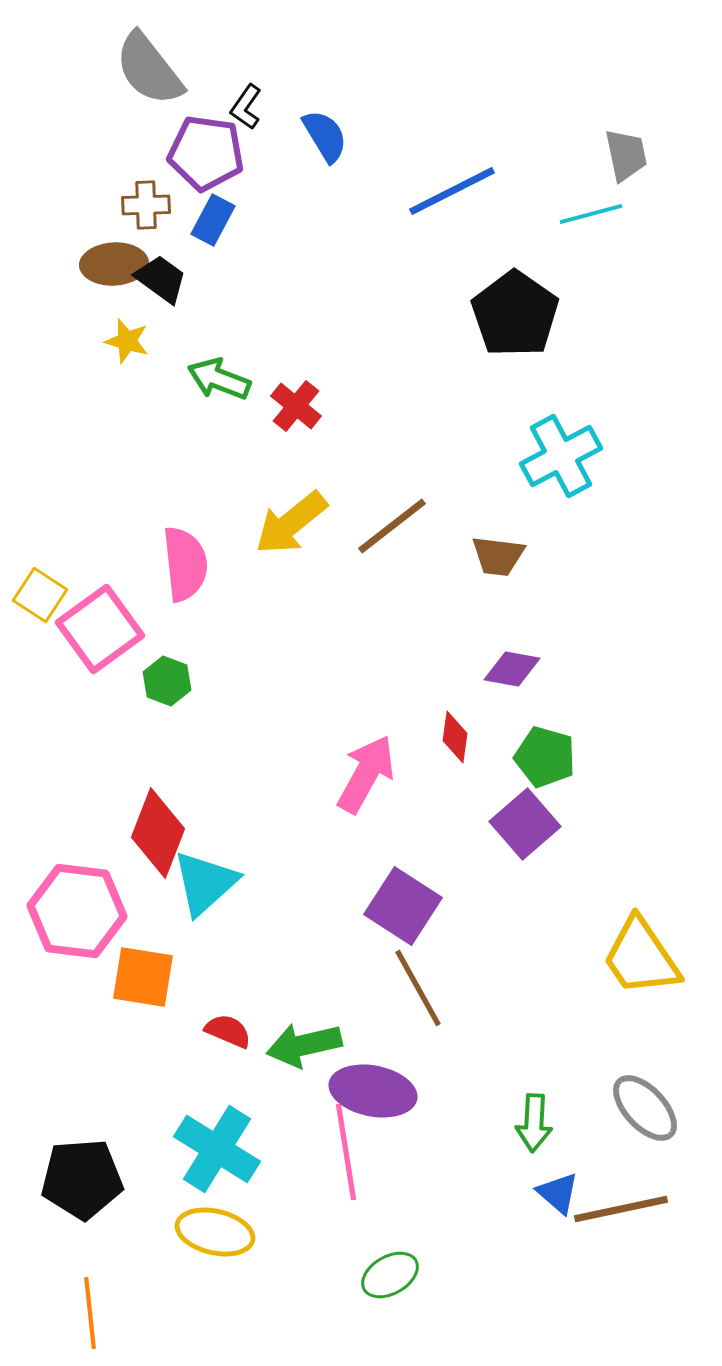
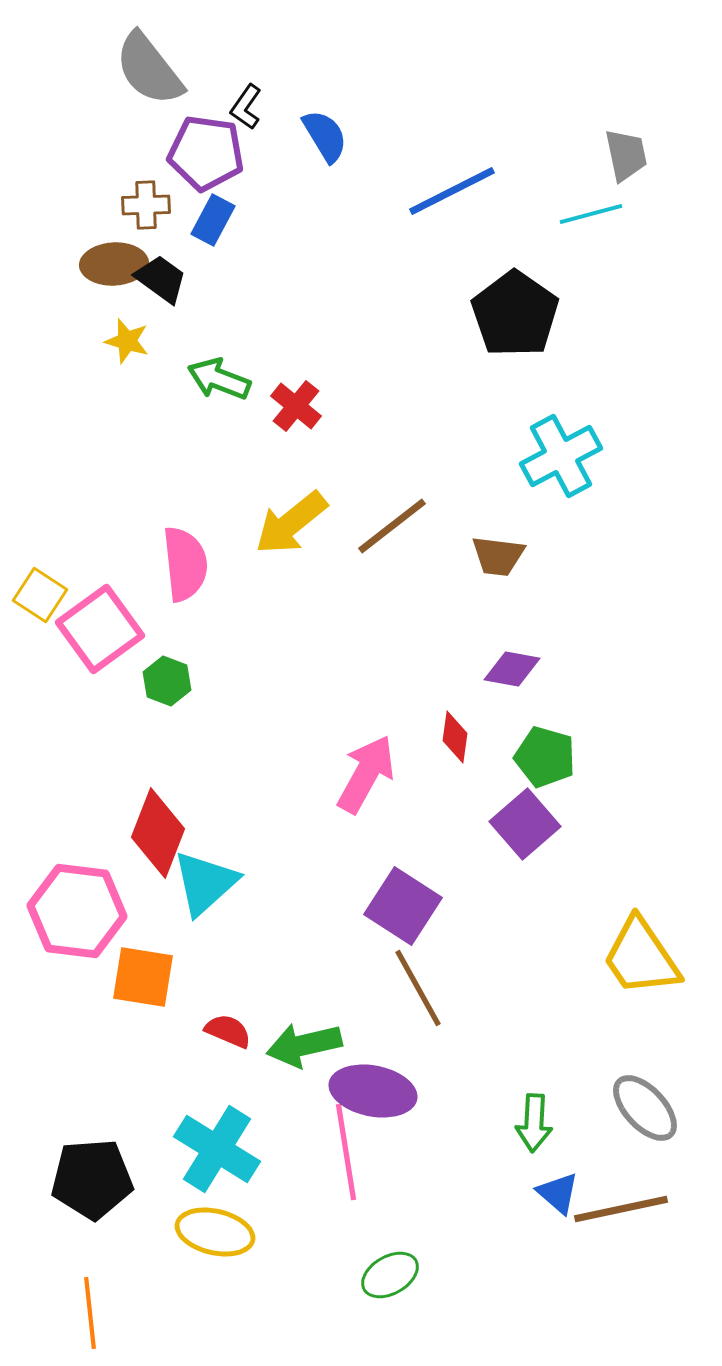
black pentagon at (82, 1179): moved 10 px right
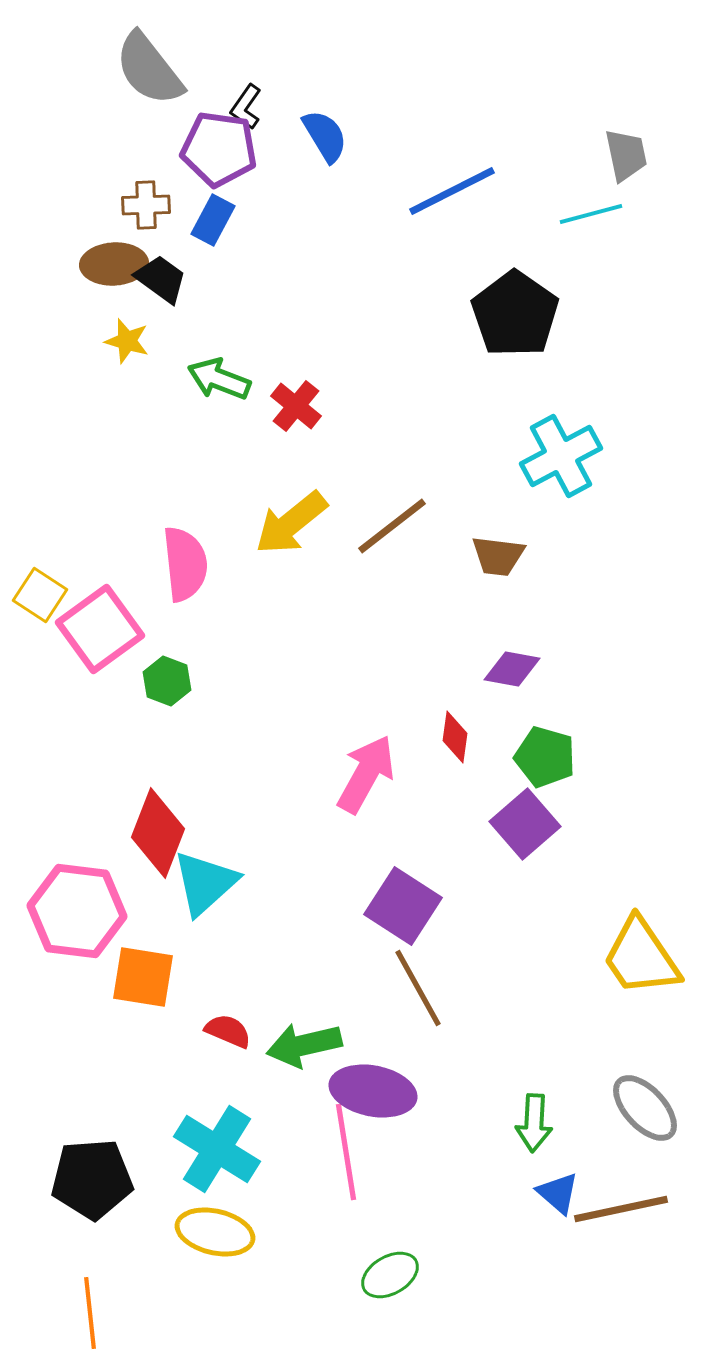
purple pentagon at (206, 153): moved 13 px right, 4 px up
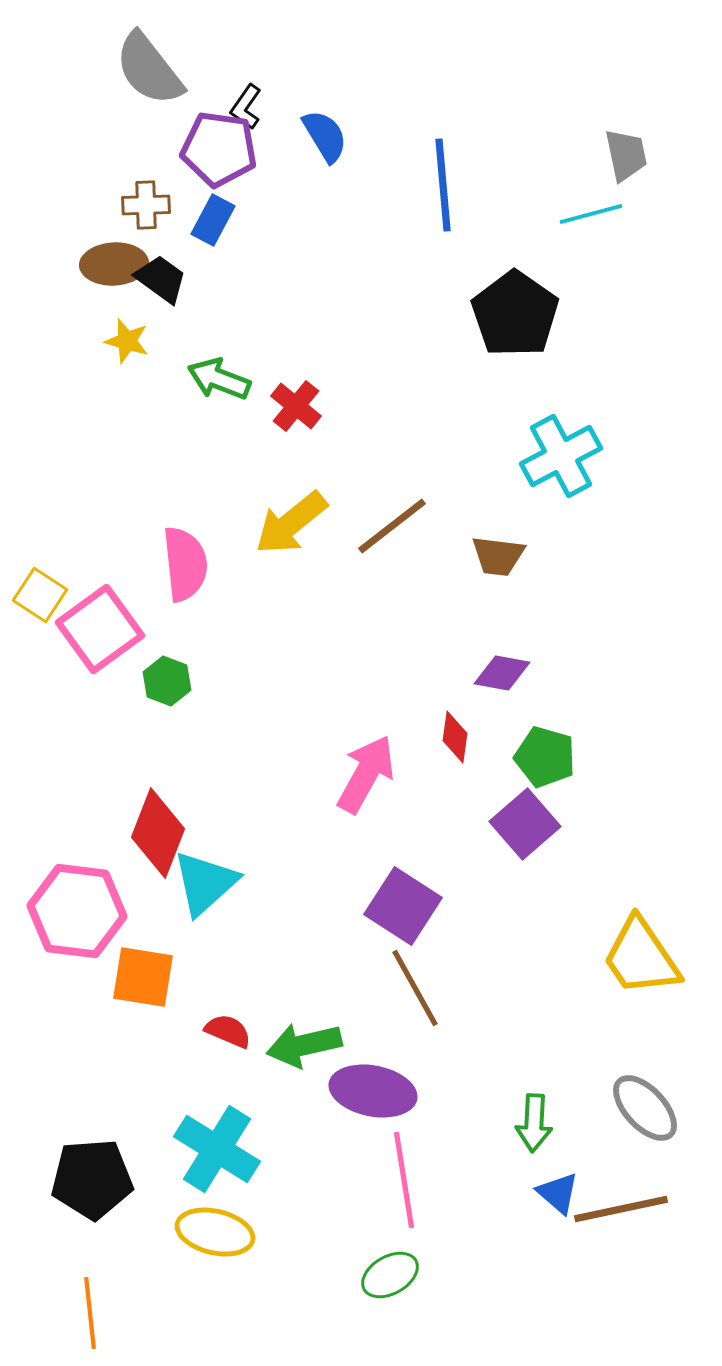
blue line at (452, 191): moved 9 px left, 6 px up; rotated 68 degrees counterclockwise
purple diamond at (512, 669): moved 10 px left, 4 px down
brown line at (418, 988): moved 3 px left
pink line at (346, 1152): moved 58 px right, 28 px down
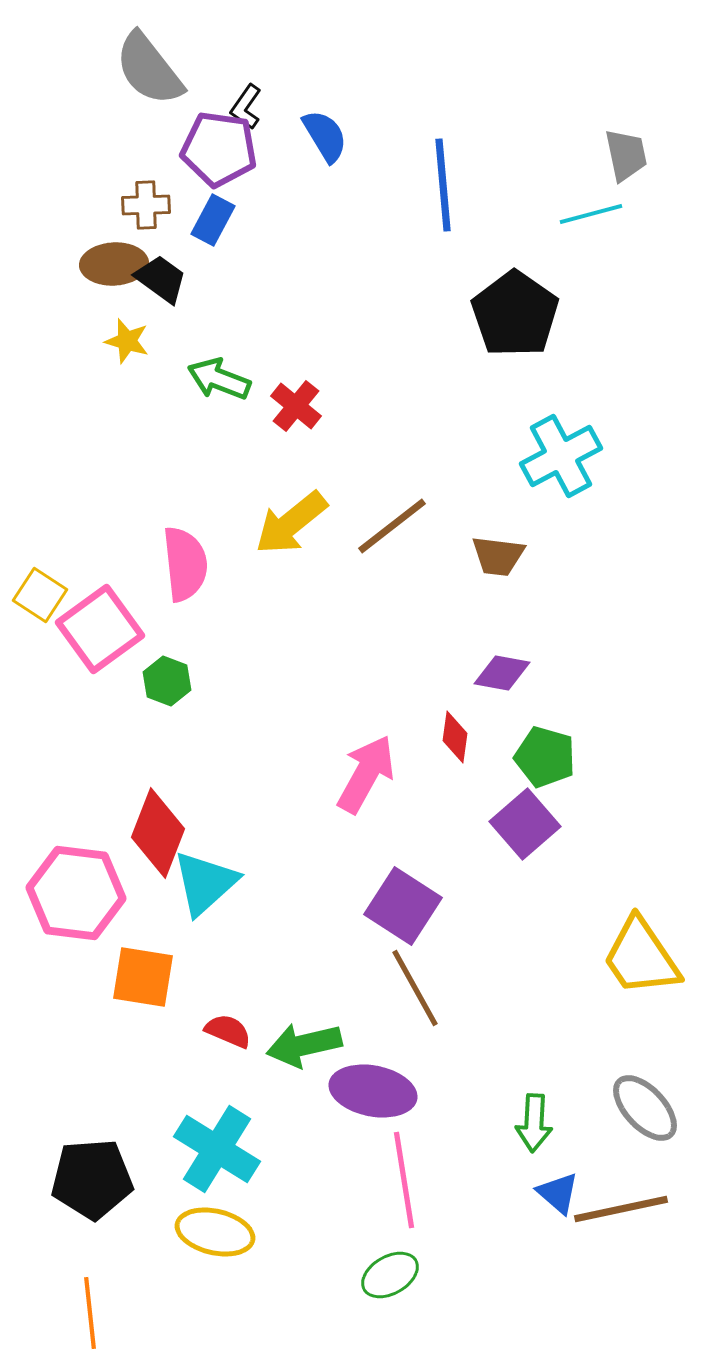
pink hexagon at (77, 911): moved 1 px left, 18 px up
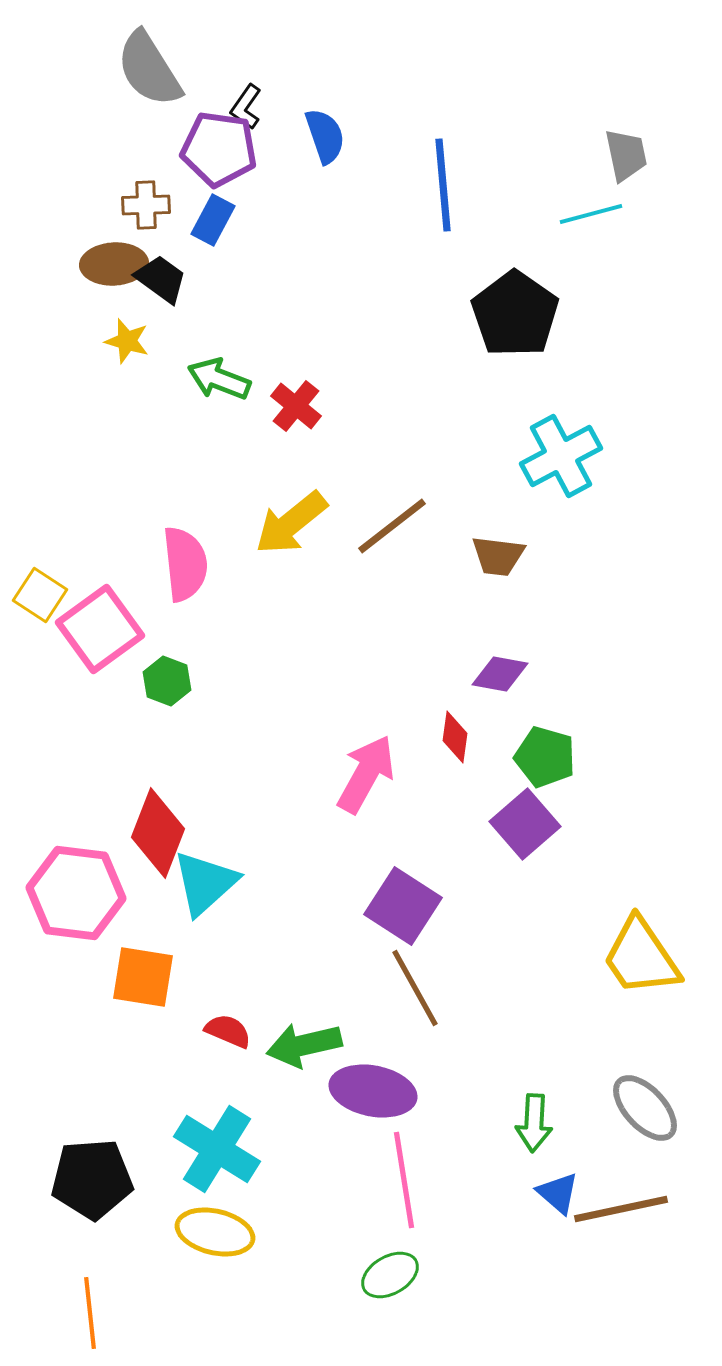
gray semicircle at (149, 69): rotated 6 degrees clockwise
blue semicircle at (325, 136): rotated 12 degrees clockwise
purple diamond at (502, 673): moved 2 px left, 1 px down
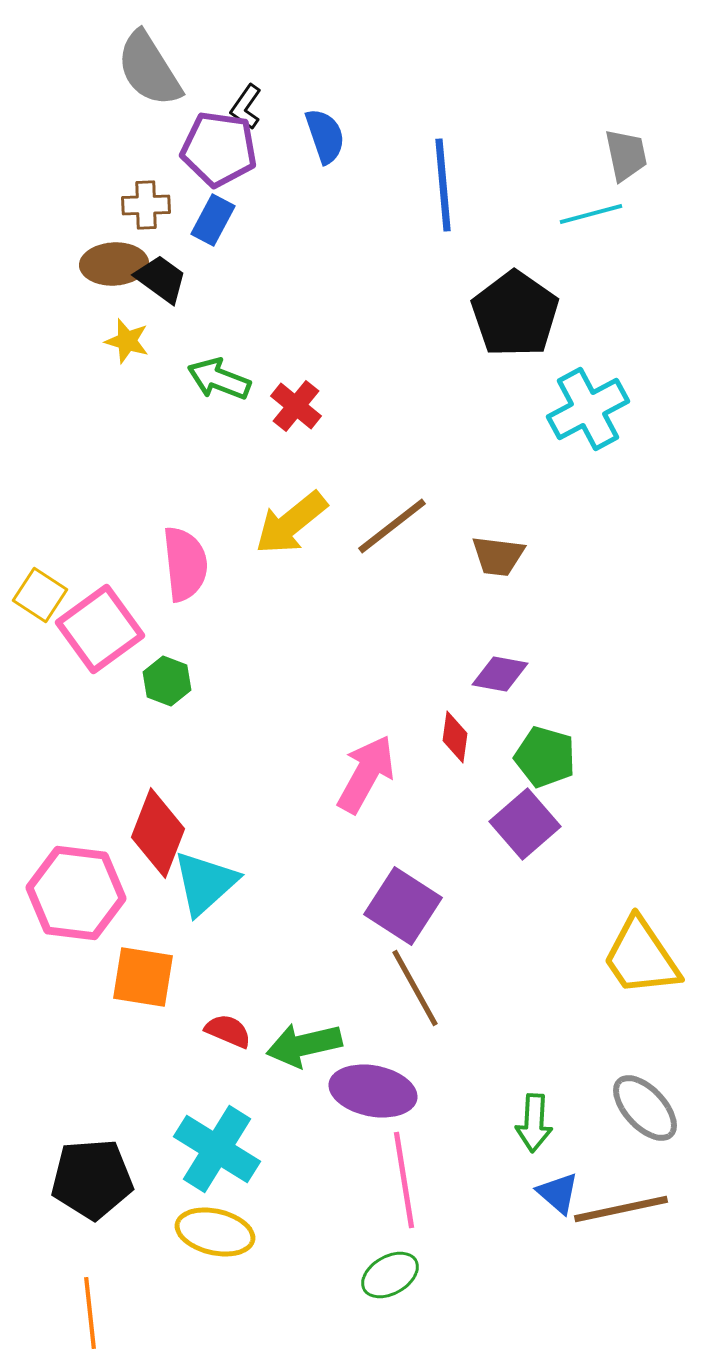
cyan cross at (561, 456): moved 27 px right, 47 px up
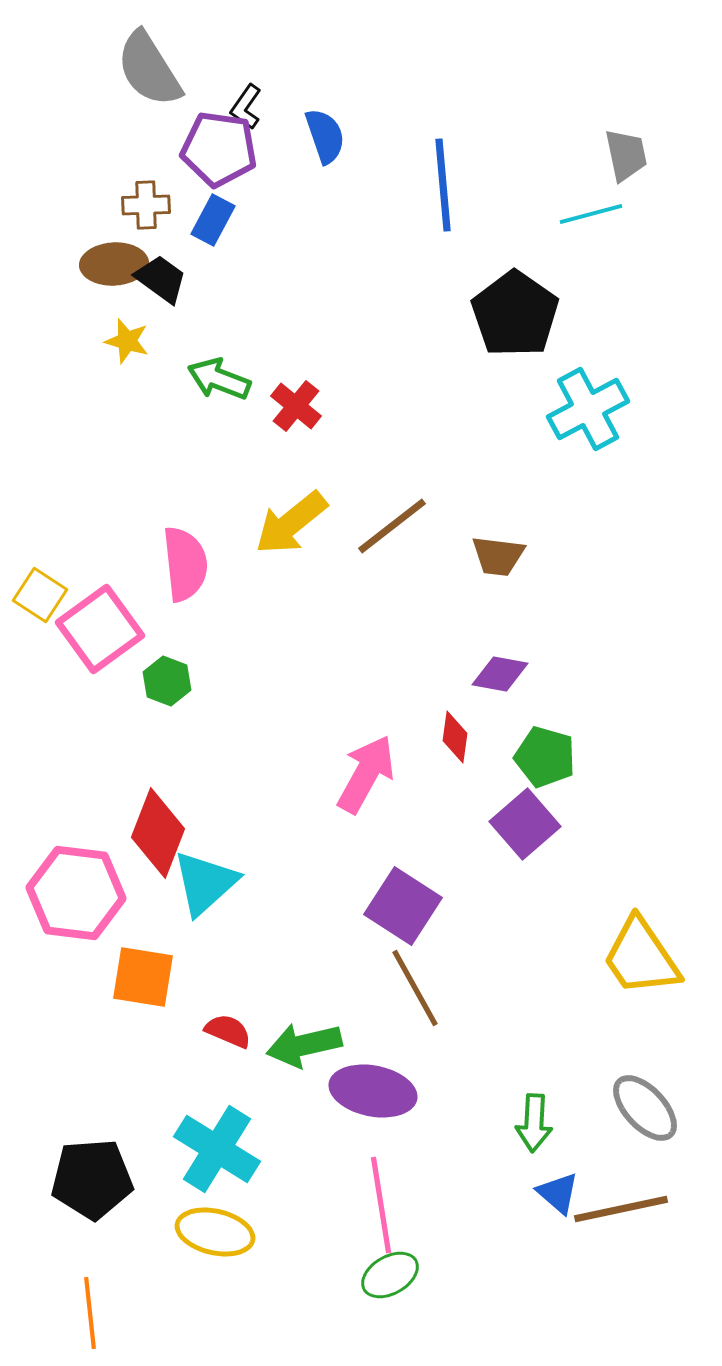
pink line at (404, 1180): moved 23 px left, 25 px down
